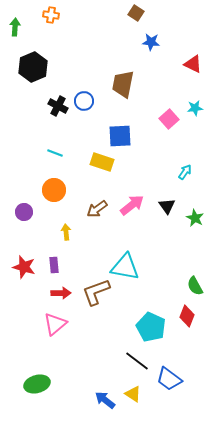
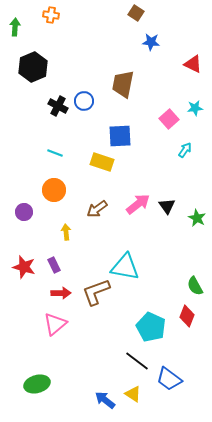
cyan arrow: moved 22 px up
pink arrow: moved 6 px right, 1 px up
green star: moved 2 px right
purple rectangle: rotated 21 degrees counterclockwise
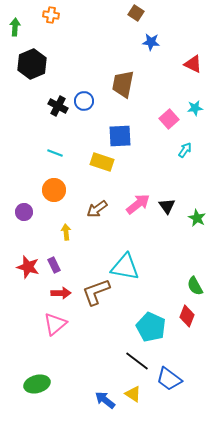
black hexagon: moved 1 px left, 3 px up
red star: moved 4 px right
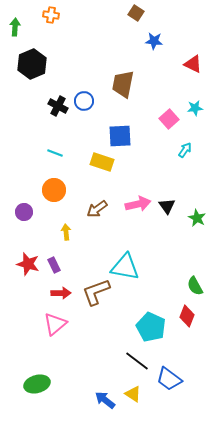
blue star: moved 3 px right, 1 px up
pink arrow: rotated 25 degrees clockwise
red star: moved 3 px up
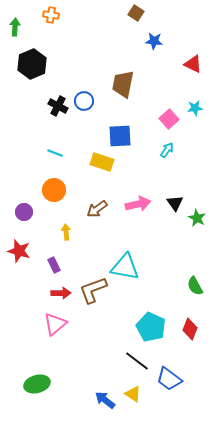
cyan arrow: moved 18 px left
black triangle: moved 8 px right, 3 px up
red star: moved 9 px left, 13 px up
brown L-shape: moved 3 px left, 2 px up
red diamond: moved 3 px right, 13 px down
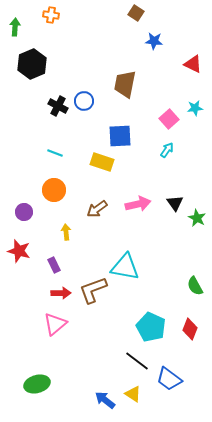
brown trapezoid: moved 2 px right
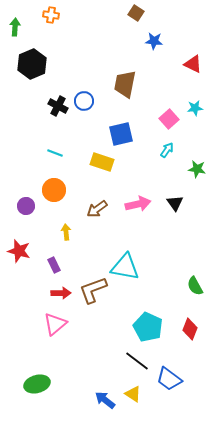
blue square: moved 1 px right, 2 px up; rotated 10 degrees counterclockwise
purple circle: moved 2 px right, 6 px up
green star: moved 49 px up; rotated 18 degrees counterclockwise
cyan pentagon: moved 3 px left
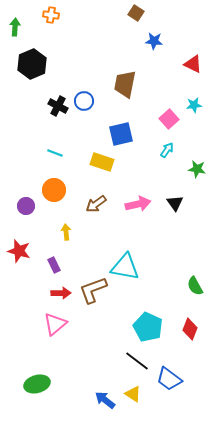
cyan star: moved 1 px left, 3 px up
brown arrow: moved 1 px left, 5 px up
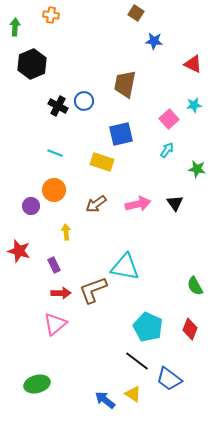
purple circle: moved 5 px right
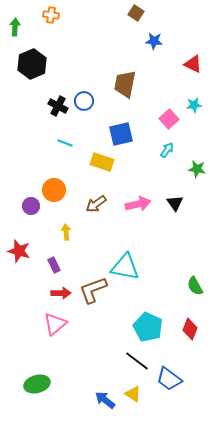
cyan line: moved 10 px right, 10 px up
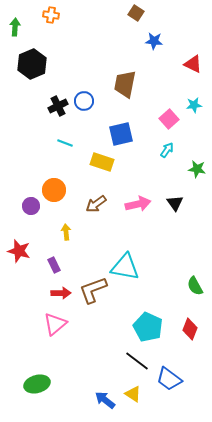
black cross: rotated 36 degrees clockwise
